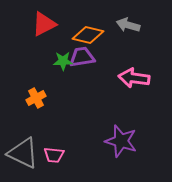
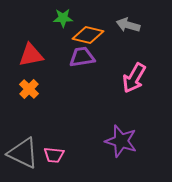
red triangle: moved 13 px left, 31 px down; rotated 16 degrees clockwise
green star: moved 43 px up
pink arrow: rotated 68 degrees counterclockwise
orange cross: moved 7 px left, 9 px up; rotated 18 degrees counterclockwise
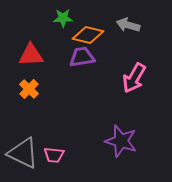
red triangle: rotated 8 degrees clockwise
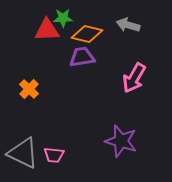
orange diamond: moved 1 px left, 1 px up
red triangle: moved 16 px right, 25 px up
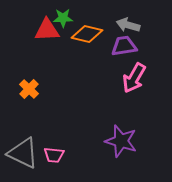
purple trapezoid: moved 42 px right, 11 px up
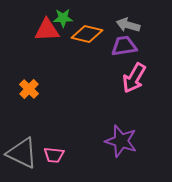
gray triangle: moved 1 px left
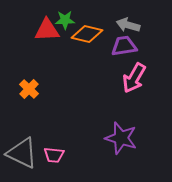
green star: moved 2 px right, 2 px down
purple star: moved 3 px up
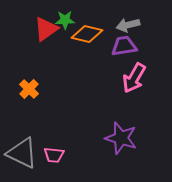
gray arrow: rotated 30 degrees counterclockwise
red triangle: moved 1 px left, 1 px up; rotated 32 degrees counterclockwise
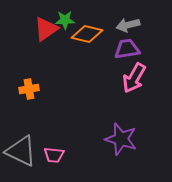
purple trapezoid: moved 3 px right, 3 px down
orange cross: rotated 36 degrees clockwise
purple star: moved 1 px down
gray triangle: moved 1 px left, 2 px up
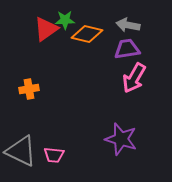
gray arrow: rotated 25 degrees clockwise
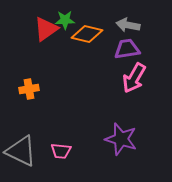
pink trapezoid: moved 7 px right, 4 px up
